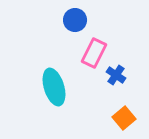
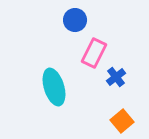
blue cross: moved 2 px down; rotated 18 degrees clockwise
orange square: moved 2 px left, 3 px down
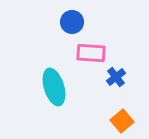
blue circle: moved 3 px left, 2 px down
pink rectangle: moved 3 px left; rotated 68 degrees clockwise
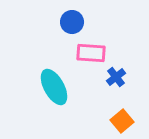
cyan ellipse: rotated 12 degrees counterclockwise
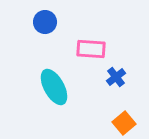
blue circle: moved 27 px left
pink rectangle: moved 4 px up
orange square: moved 2 px right, 2 px down
